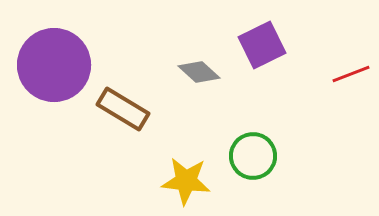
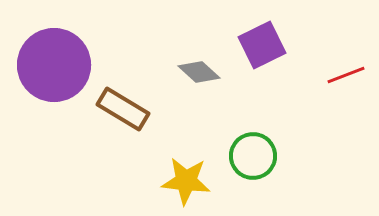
red line: moved 5 px left, 1 px down
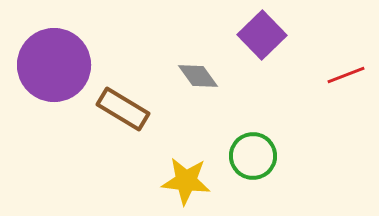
purple square: moved 10 px up; rotated 18 degrees counterclockwise
gray diamond: moved 1 px left, 4 px down; rotated 12 degrees clockwise
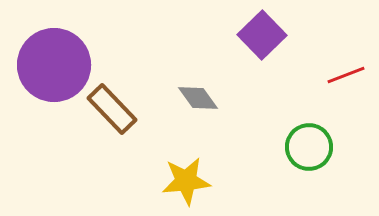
gray diamond: moved 22 px down
brown rectangle: moved 11 px left; rotated 15 degrees clockwise
green circle: moved 56 px right, 9 px up
yellow star: rotated 12 degrees counterclockwise
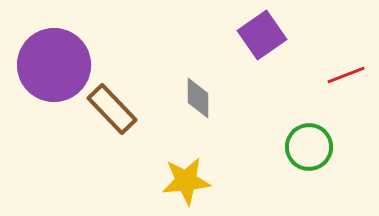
purple square: rotated 9 degrees clockwise
gray diamond: rotated 36 degrees clockwise
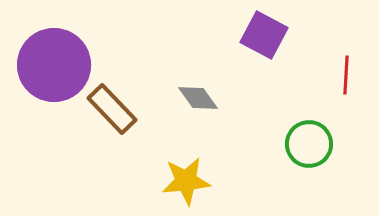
purple square: moved 2 px right; rotated 27 degrees counterclockwise
red line: rotated 66 degrees counterclockwise
gray diamond: rotated 36 degrees counterclockwise
green circle: moved 3 px up
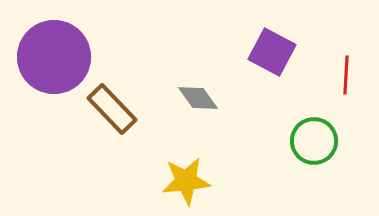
purple square: moved 8 px right, 17 px down
purple circle: moved 8 px up
green circle: moved 5 px right, 3 px up
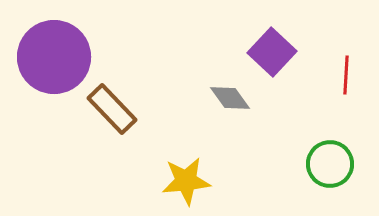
purple square: rotated 15 degrees clockwise
gray diamond: moved 32 px right
green circle: moved 16 px right, 23 px down
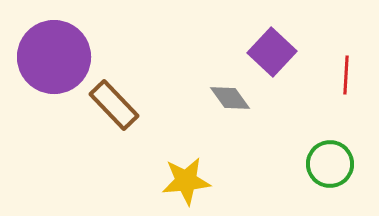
brown rectangle: moved 2 px right, 4 px up
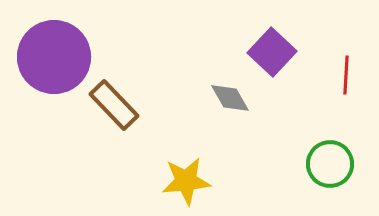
gray diamond: rotated 6 degrees clockwise
